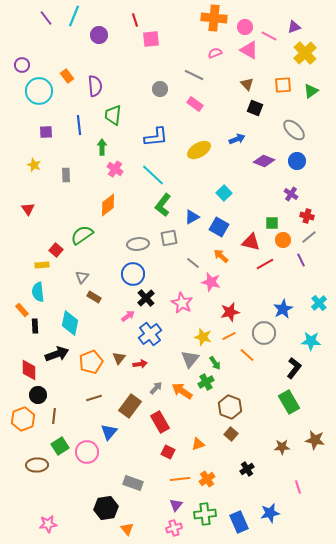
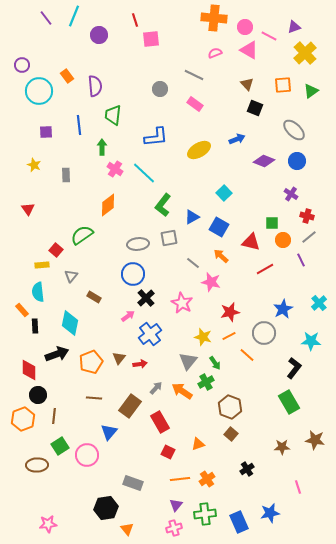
cyan line at (153, 175): moved 9 px left, 2 px up
red line at (265, 264): moved 5 px down
gray triangle at (82, 277): moved 11 px left, 1 px up
gray triangle at (190, 359): moved 2 px left, 2 px down
brown line at (94, 398): rotated 21 degrees clockwise
pink circle at (87, 452): moved 3 px down
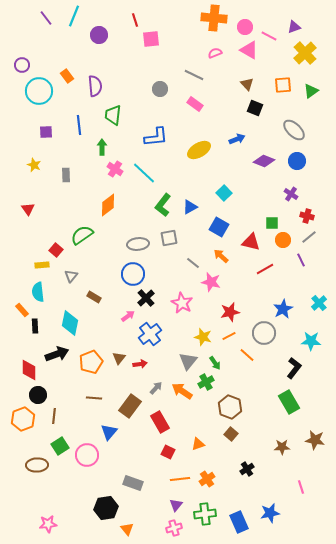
blue triangle at (192, 217): moved 2 px left, 10 px up
pink line at (298, 487): moved 3 px right
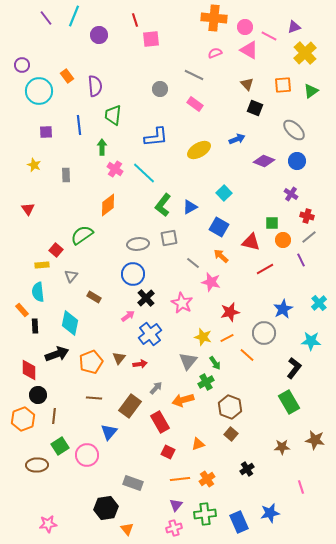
orange line at (229, 336): moved 2 px left, 2 px down
orange arrow at (182, 391): moved 1 px right, 9 px down; rotated 50 degrees counterclockwise
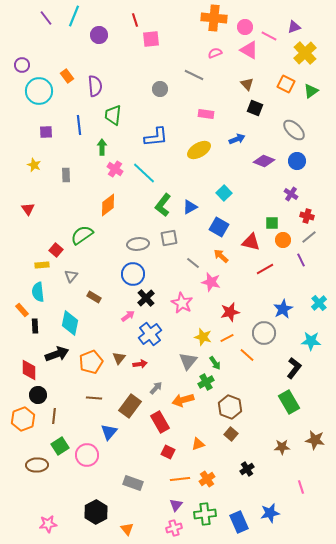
orange square at (283, 85): moved 3 px right, 1 px up; rotated 30 degrees clockwise
pink rectangle at (195, 104): moved 11 px right, 10 px down; rotated 28 degrees counterclockwise
black hexagon at (106, 508): moved 10 px left, 4 px down; rotated 20 degrees counterclockwise
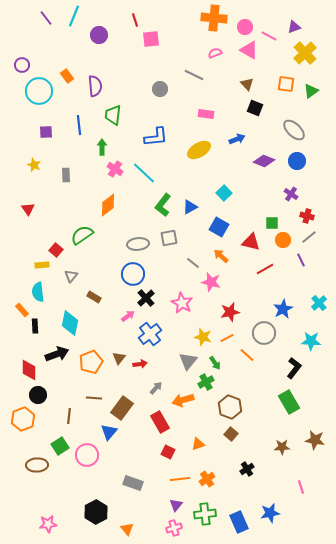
orange square at (286, 84): rotated 18 degrees counterclockwise
brown rectangle at (130, 406): moved 8 px left, 2 px down
brown line at (54, 416): moved 15 px right
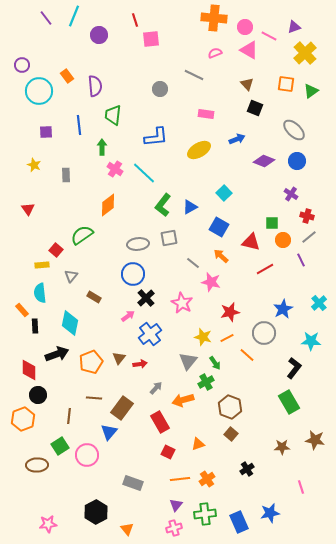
cyan semicircle at (38, 292): moved 2 px right, 1 px down
